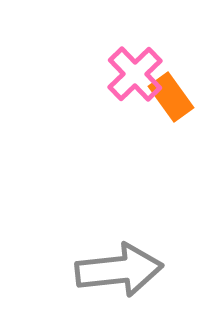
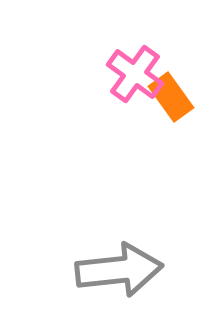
pink cross: rotated 10 degrees counterclockwise
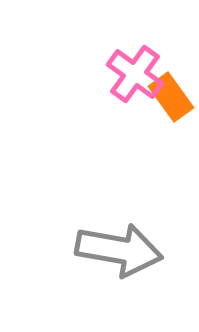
gray arrow: moved 20 px up; rotated 16 degrees clockwise
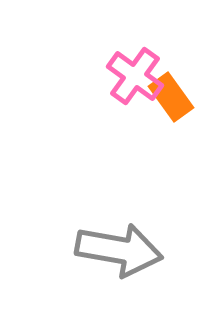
pink cross: moved 2 px down
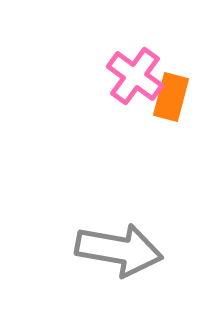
orange rectangle: rotated 51 degrees clockwise
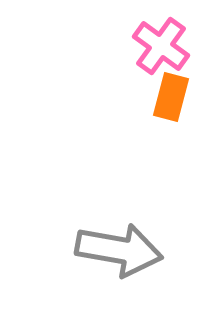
pink cross: moved 26 px right, 30 px up
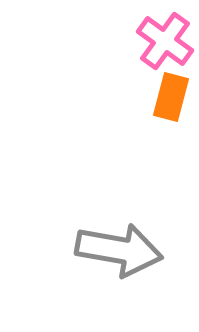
pink cross: moved 4 px right, 5 px up
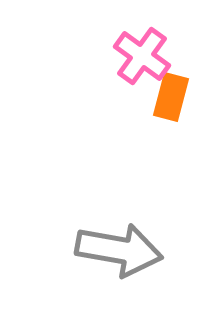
pink cross: moved 23 px left, 15 px down
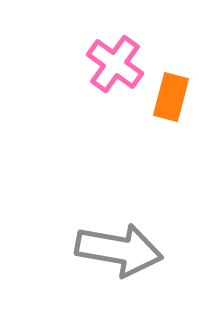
pink cross: moved 27 px left, 8 px down
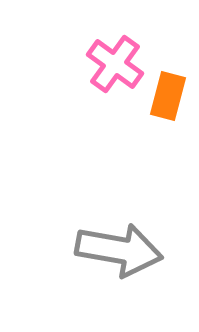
orange rectangle: moved 3 px left, 1 px up
